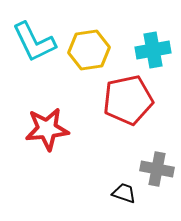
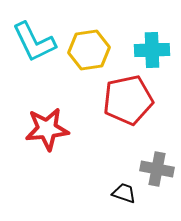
cyan cross: moved 1 px left; rotated 8 degrees clockwise
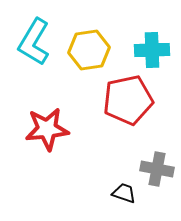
cyan L-shape: rotated 57 degrees clockwise
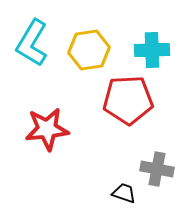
cyan L-shape: moved 2 px left, 1 px down
red pentagon: rotated 9 degrees clockwise
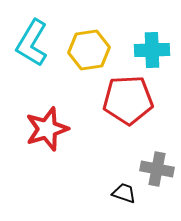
red star: rotated 12 degrees counterclockwise
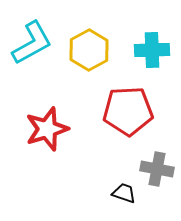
cyan L-shape: rotated 150 degrees counterclockwise
yellow hexagon: rotated 21 degrees counterclockwise
red pentagon: moved 11 px down
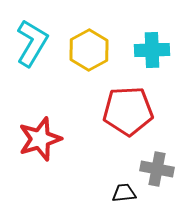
cyan L-shape: rotated 30 degrees counterclockwise
red star: moved 7 px left, 10 px down
black trapezoid: rotated 25 degrees counterclockwise
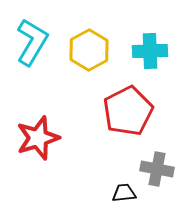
cyan L-shape: moved 1 px up
cyan cross: moved 2 px left, 1 px down
red pentagon: rotated 24 degrees counterclockwise
red star: moved 2 px left, 1 px up
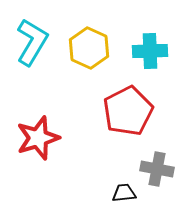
yellow hexagon: moved 2 px up; rotated 6 degrees counterclockwise
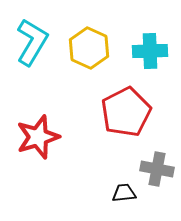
red pentagon: moved 2 px left, 1 px down
red star: moved 1 px up
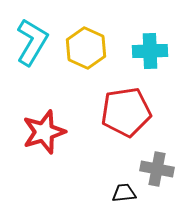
yellow hexagon: moved 3 px left
red pentagon: rotated 18 degrees clockwise
red star: moved 6 px right, 5 px up
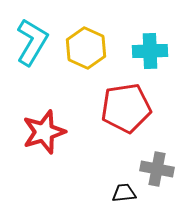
red pentagon: moved 4 px up
